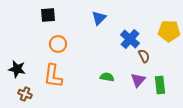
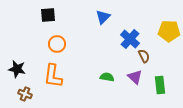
blue triangle: moved 4 px right, 1 px up
orange circle: moved 1 px left
purple triangle: moved 3 px left, 3 px up; rotated 28 degrees counterclockwise
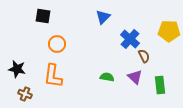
black square: moved 5 px left, 1 px down; rotated 14 degrees clockwise
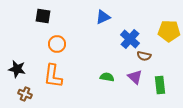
blue triangle: rotated 21 degrees clockwise
brown semicircle: rotated 128 degrees clockwise
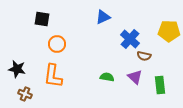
black square: moved 1 px left, 3 px down
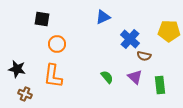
green semicircle: rotated 40 degrees clockwise
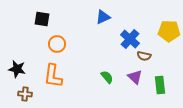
brown cross: rotated 16 degrees counterclockwise
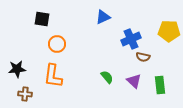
blue cross: moved 1 px right; rotated 24 degrees clockwise
brown semicircle: moved 1 px left, 1 px down
black star: rotated 18 degrees counterclockwise
purple triangle: moved 1 px left, 4 px down
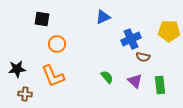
orange L-shape: rotated 30 degrees counterclockwise
purple triangle: moved 1 px right
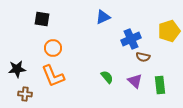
yellow pentagon: rotated 20 degrees counterclockwise
orange circle: moved 4 px left, 4 px down
